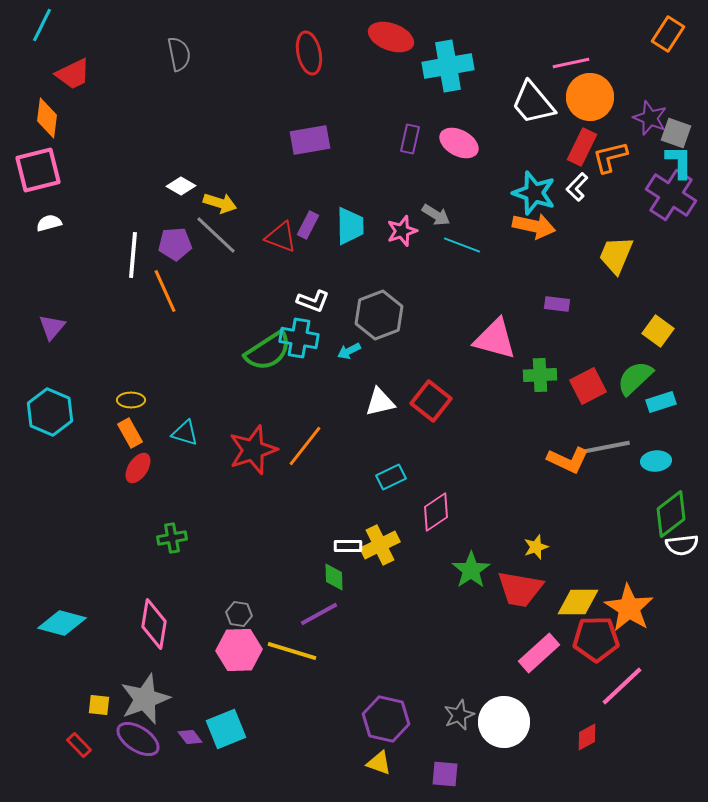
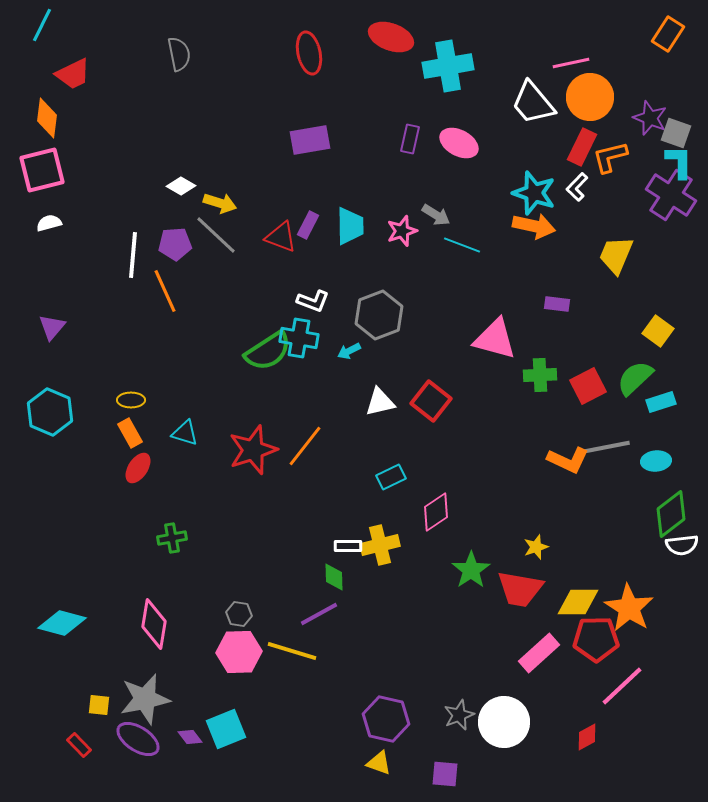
pink square at (38, 170): moved 4 px right
yellow cross at (380, 545): rotated 12 degrees clockwise
pink hexagon at (239, 650): moved 2 px down
gray star at (145, 699): rotated 9 degrees clockwise
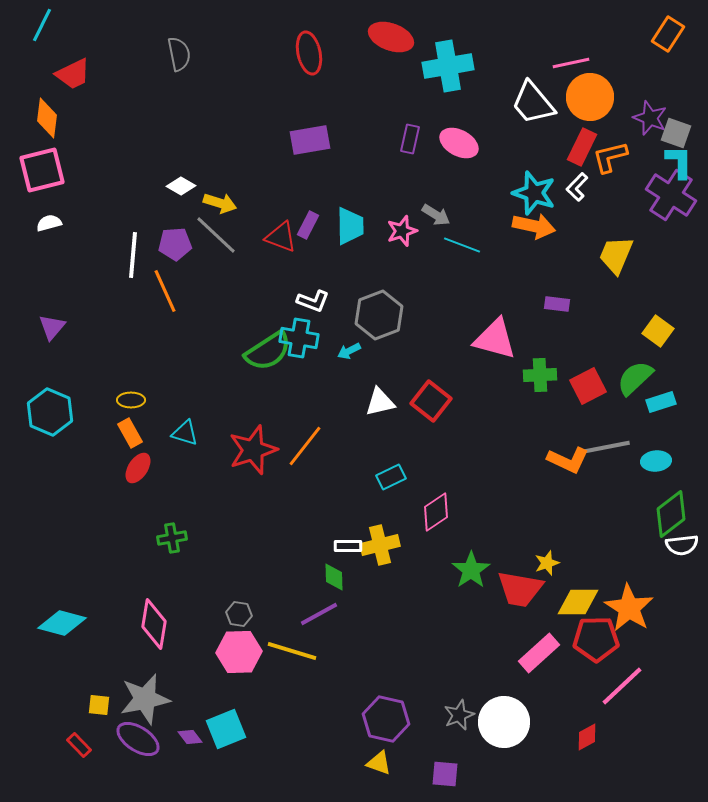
yellow star at (536, 547): moved 11 px right, 16 px down
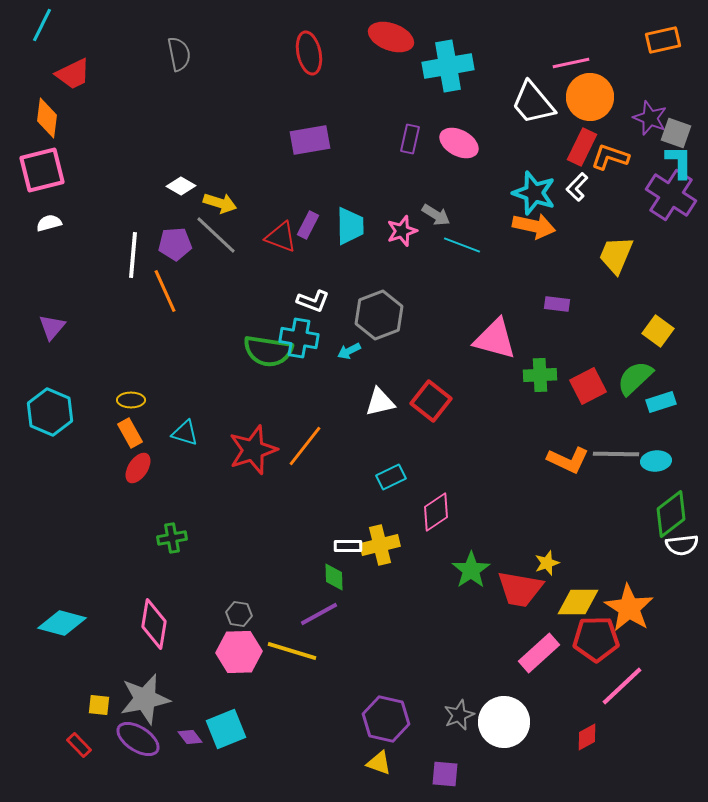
orange rectangle at (668, 34): moved 5 px left, 6 px down; rotated 44 degrees clockwise
orange L-shape at (610, 157): rotated 33 degrees clockwise
green semicircle at (268, 351): rotated 42 degrees clockwise
gray line at (607, 447): moved 9 px right, 7 px down; rotated 12 degrees clockwise
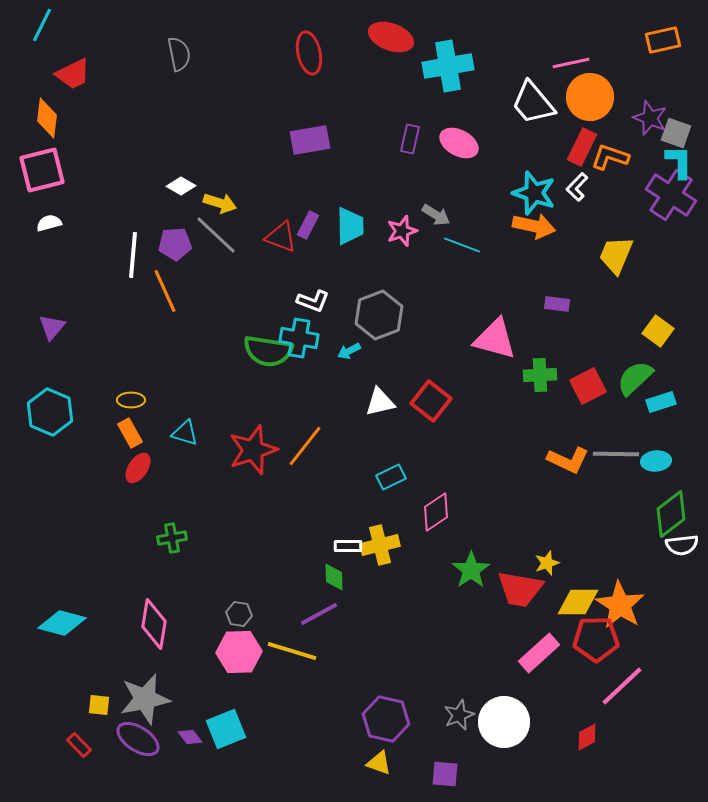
orange star at (629, 608): moved 9 px left, 3 px up
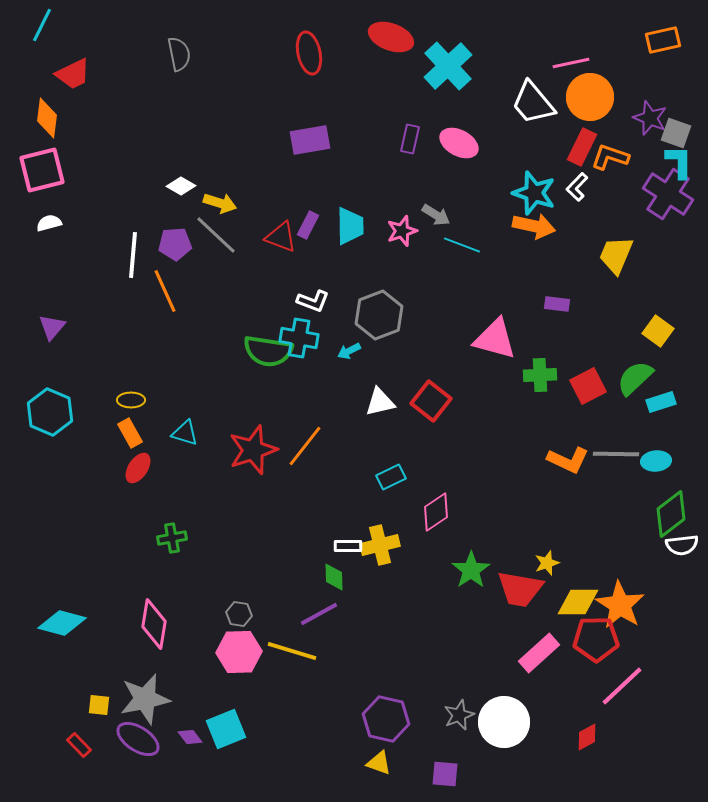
cyan cross at (448, 66): rotated 33 degrees counterclockwise
purple cross at (671, 195): moved 3 px left, 1 px up
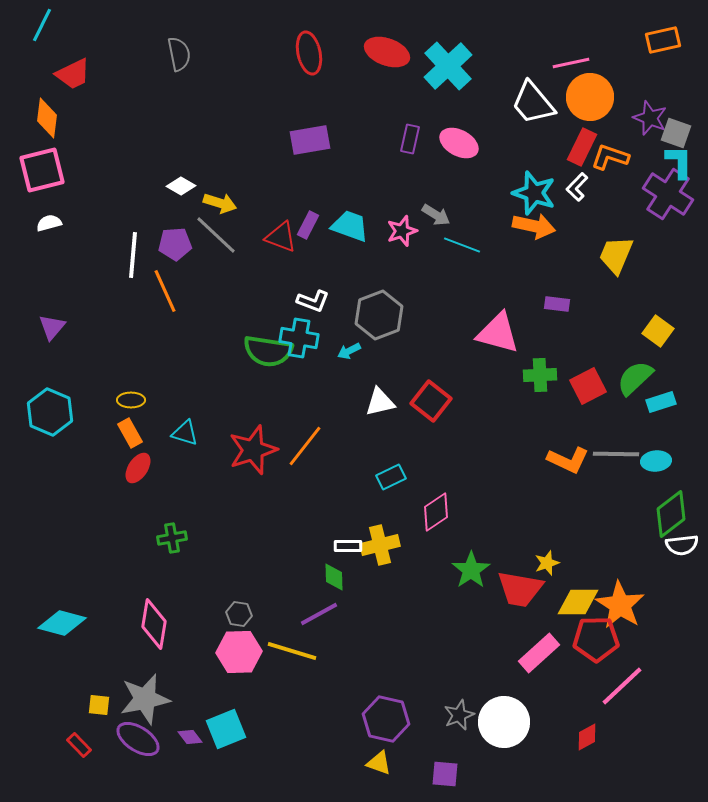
red ellipse at (391, 37): moved 4 px left, 15 px down
cyan trapezoid at (350, 226): rotated 69 degrees counterclockwise
pink triangle at (495, 339): moved 3 px right, 6 px up
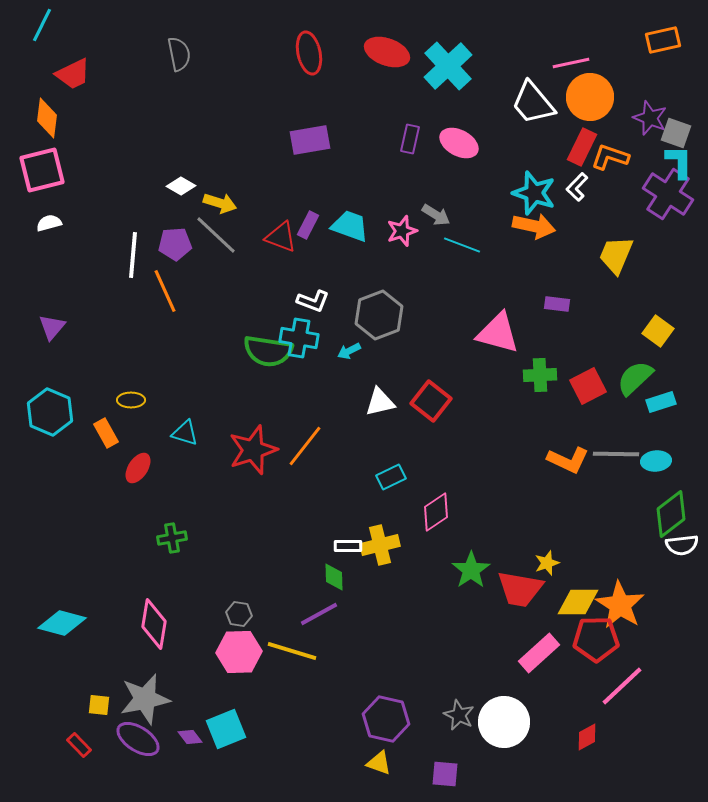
orange rectangle at (130, 433): moved 24 px left
gray star at (459, 715): rotated 24 degrees counterclockwise
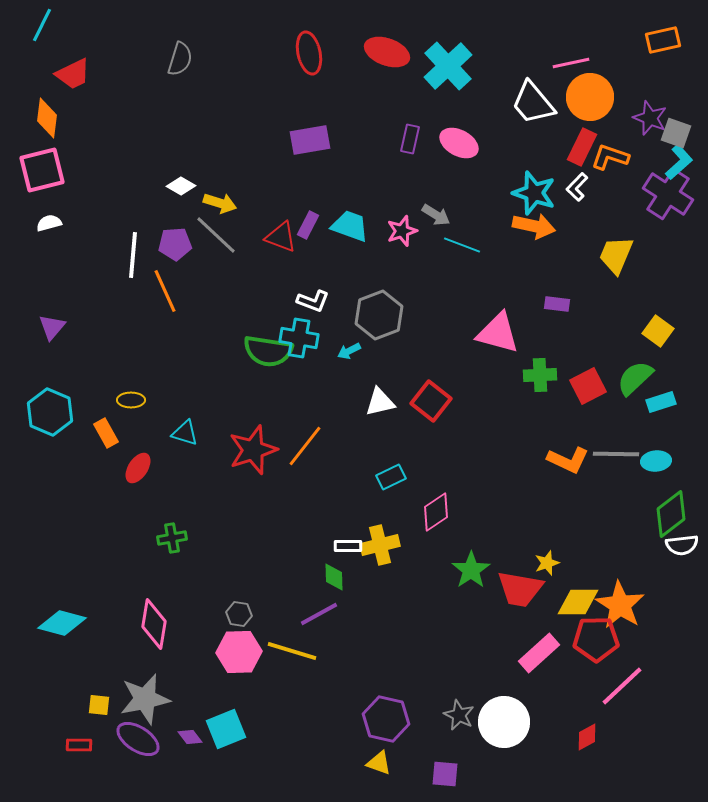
gray semicircle at (179, 54): moved 1 px right, 5 px down; rotated 28 degrees clockwise
cyan L-shape at (679, 162): rotated 48 degrees clockwise
red rectangle at (79, 745): rotated 45 degrees counterclockwise
